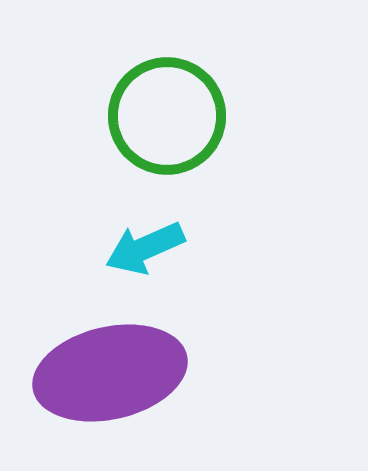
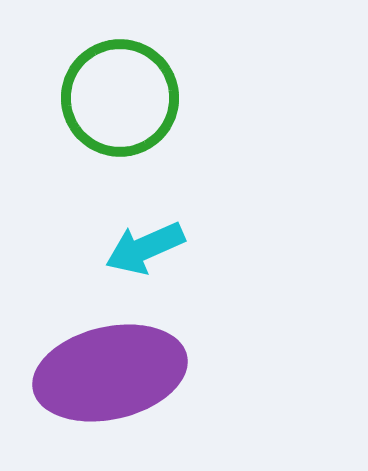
green circle: moved 47 px left, 18 px up
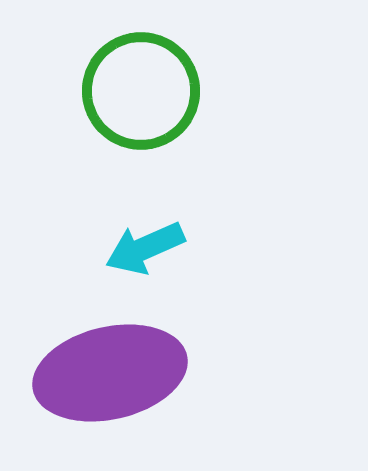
green circle: moved 21 px right, 7 px up
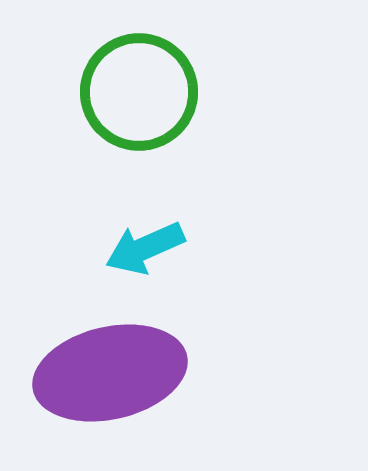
green circle: moved 2 px left, 1 px down
